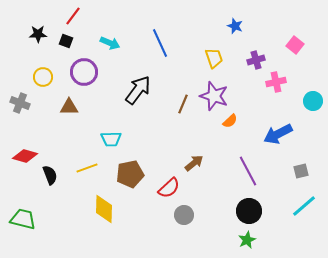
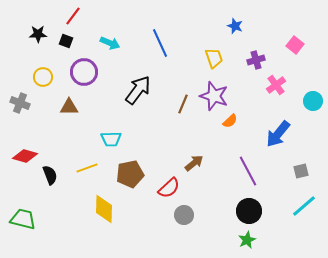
pink cross: moved 3 px down; rotated 24 degrees counterclockwise
blue arrow: rotated 24 degrees counterclockwise
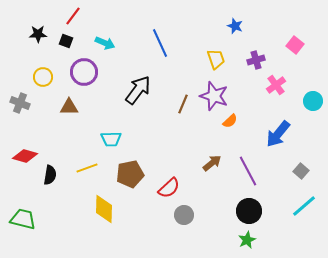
cyan arrow: moved 5 px left
yellow trapezoid: moved 2 px right, 1 px down
brown arrow: moved 18 px right
gray square: rotated 35 degrees counterclockwise
black semicircle: rotated 30 degrees clockwise
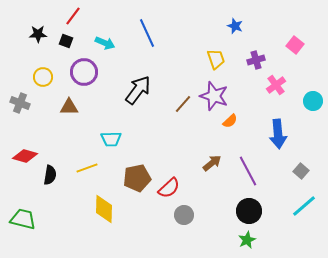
blue line: moved 13 px left, 10 px up
brown line: rotated 18 degrees clockwise
blue arrow: rotated 44 degrees counterclockwise
brown pentagon: moved 7 px right, 4 px down
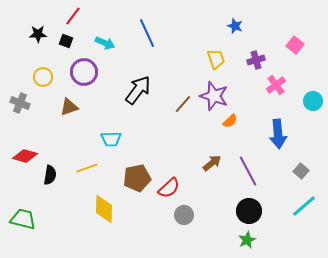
brown triangle: rotated 18 degrees counterclockwise
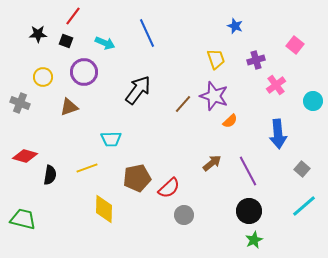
gray square: moved 1 px right, 2 px up
green star: moved 7 px right
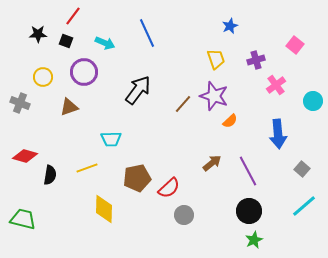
blue star: moved 5 px left; rotated 28 degrees clockwise
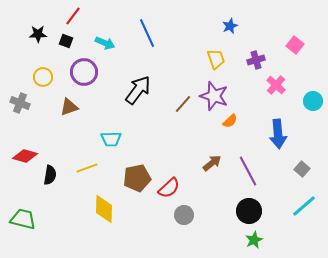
pink cross: rotated 12 degrees counterclockwise
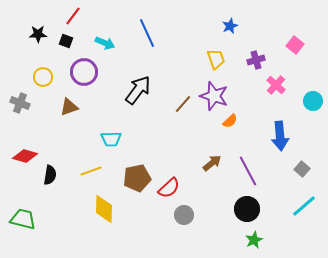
blue arrow: moved 2 px right, 2 px down
yellow line: moved 4 px right, 3 px down
black circle: moved 2 px left, 2 px up
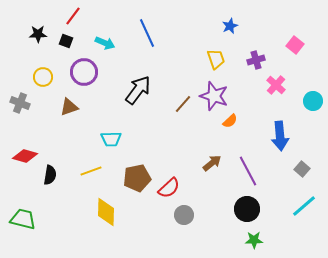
yellow diamond: moved 2 px right, 3 px down
green star: rotated 24 degrees clockwise
